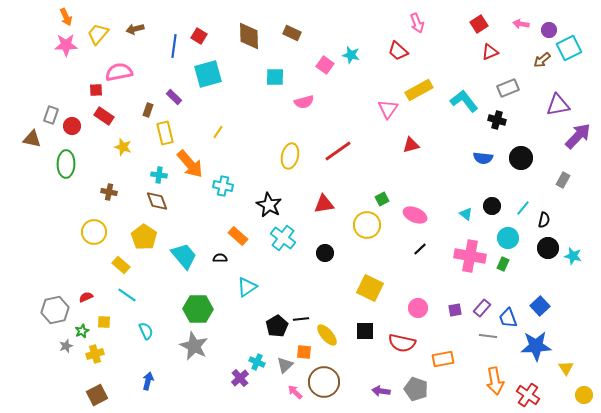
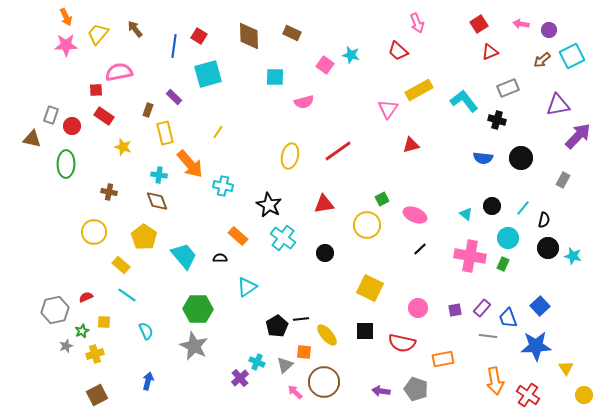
brown arrow at (135, 29): rotated 66 degrees clockwise
cyan square at (569, 48): moved 3 px right, 8 px down
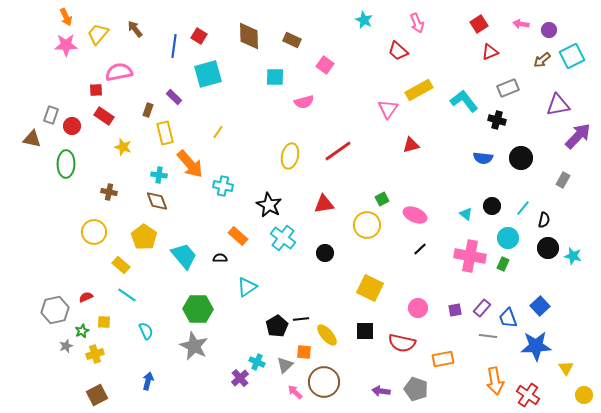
brown rectangle at (292, 33): moved 7 px down
cyan star at (351, 55): moved 13 px right, 35 px up; rotated 12 degrees clockwise
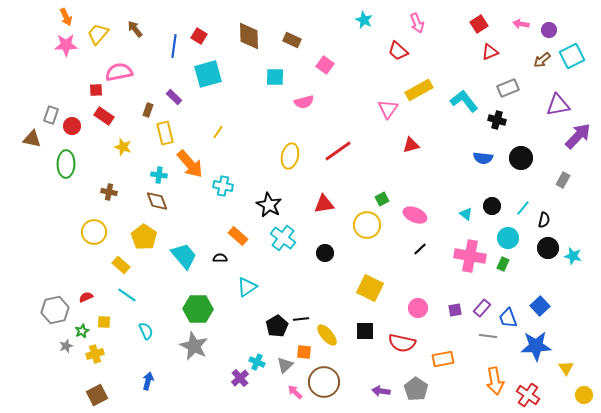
gray pentagon at (416, 389): rotated 15 degrees clockwise
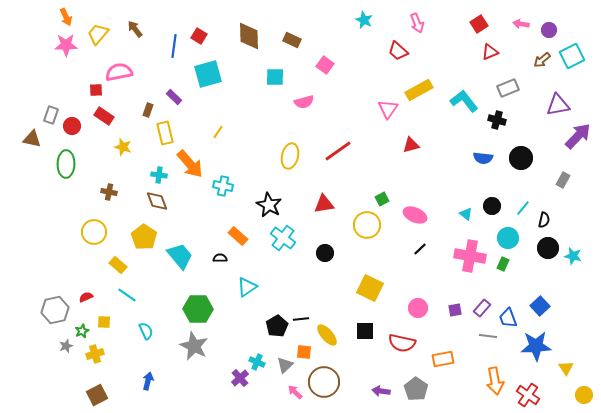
cyan trapezoid at (184, 256): moved 4 px left
yellow rectangle at (121, 265): moved 3 px left
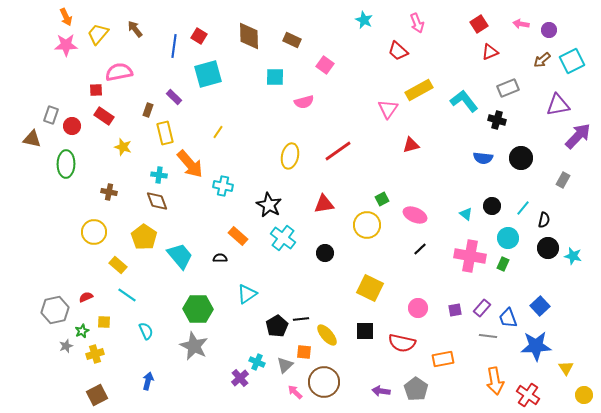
cyan square at (572, 56): moved 5 px down
cyan triangle at (247, 287): moved 7 px down
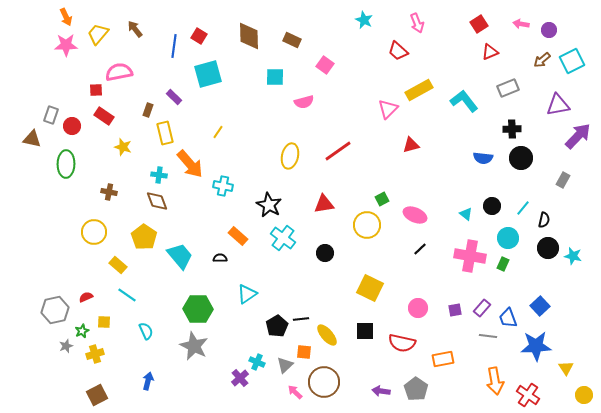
pink triangle at (388, 109): rotated 10 degrees clockwise
black cross at (497, 120): moved 15 px right, 9 px down; rotated 18 degrees counterclockwise
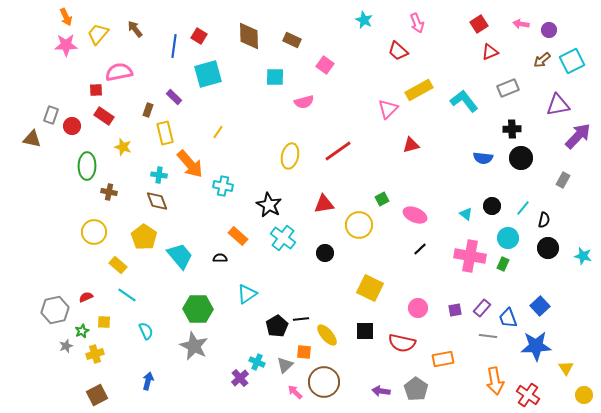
green ellipse at (66, 164): moved 21 px right, 2 px down
yellow circle at (367, 225): moved 8 px left
cyan star at (573, 256): moved 10 px right
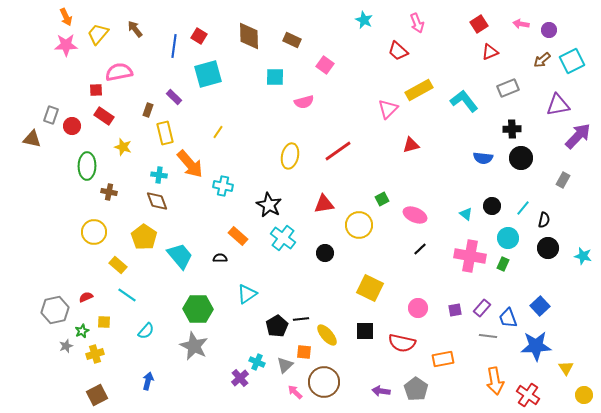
cyan semicircle at (146, 331): rotated 66 degrees clockwise
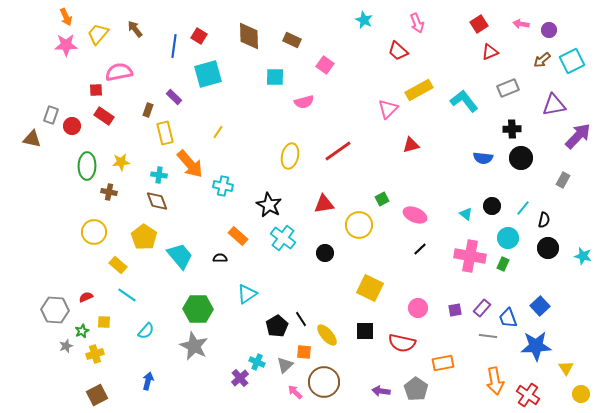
purple triangle at (558, 105): moved 4 px left
yellow star at (123, 147): moved 2 px left, 15 px down; rotated 24 degrees counterclockwise
gray hexagon at (55, 310): rotated 16 degrees clockwise
black line at (301, 319): rotated 63 degrees clockwise
orange rectangle at (443, 359): moved 4 px down
yellow circle at (584, 395): moved 3 px left, 1 px up
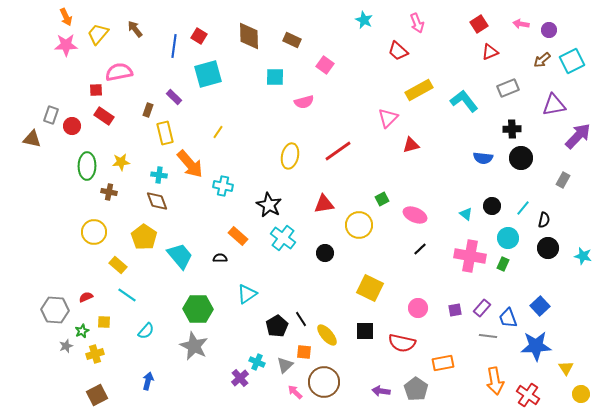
pink triangle at (388, 109): moved 9 px down
